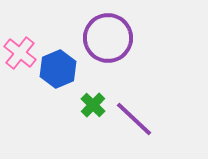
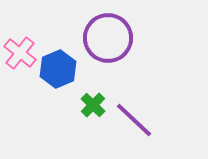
purple line: moved 1 px down
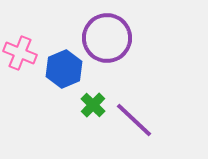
purple circle: moved 1 px left
pink cross: rotated 16 degrees counterclockwise
blue hexagon: moved 6 px right
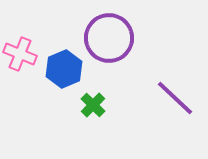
purple circle: moved 2 px right
pink cross: moved 1 px down
purple line: moved 41 px right, 22 px up
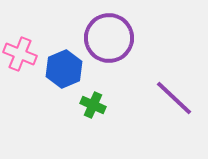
purple line: moved 1 px left
green cross: rotated 20 degrees counterclockwise
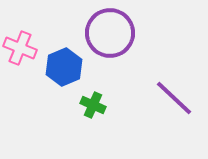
purple circle: moved 1 px right, 5 px up
pink cross: moved 6 px up
blue hexagon: moved 2 px up
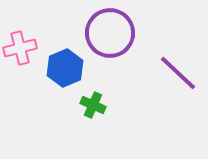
pink cross: rotated 36 degrees counterclockwise
blue hexagon: moved 1 px right, 1 px down
purple line: moved 4 px right, 25 px up
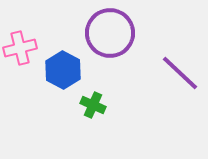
blue hexagon: moved 2 px left, 2 px down; rotated 9 degrees counterclockwise
purple line: moved 2 px right
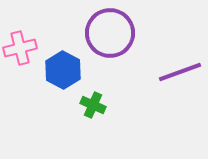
purple line: moved 1 px up; rotated 63 degrees counterclockwise
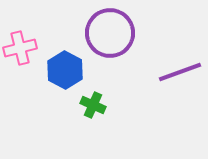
blue hexagon: moved 2 px right
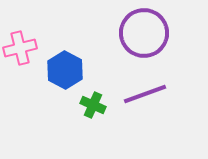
purple circle: moved 34 px right
purple line: moved 35 px left, 22 px down
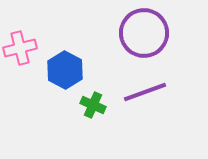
purple line: moved 2 px up
